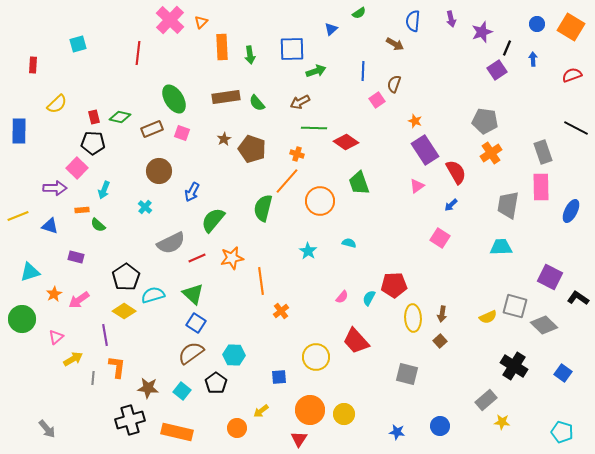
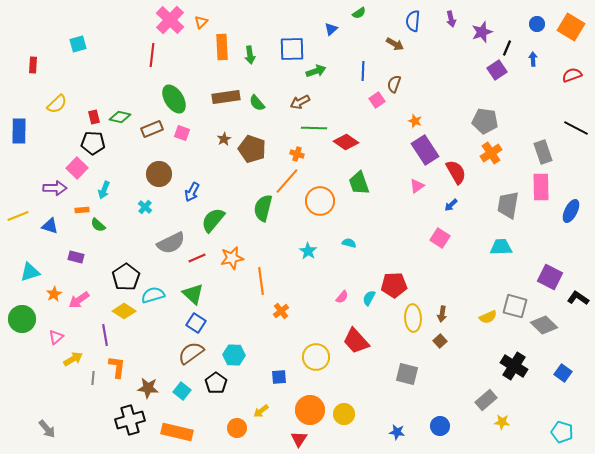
red line at (138, 53): moved 14 px right, 2 px down
brown circle at (159, 171): moved 3 px down
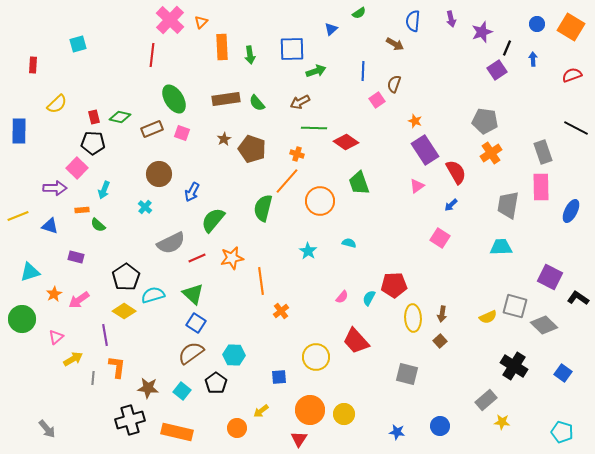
brown rectangle at (226, 97): moved 2 px down
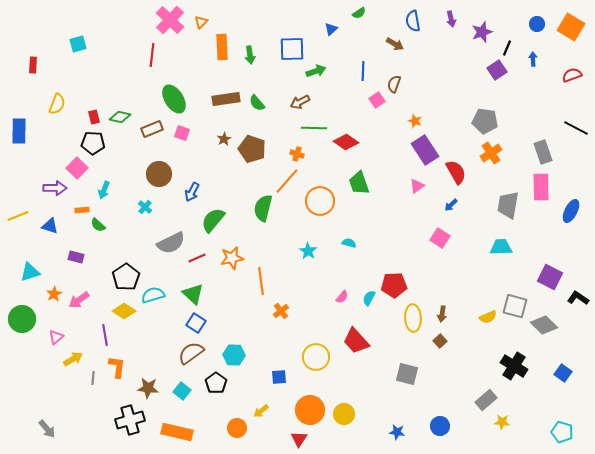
blue semicircle at (413, 21): rotated 15 degrees counterclockwise
yellow semicircle at (57, 104): rotated 25 degrees counterclockwise
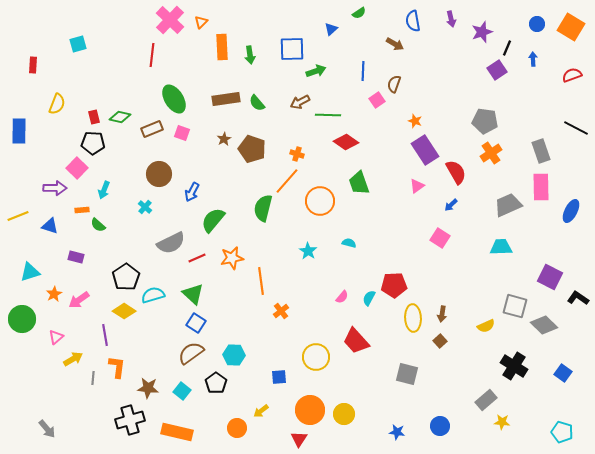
green line at (314, 128): moved 14 px right, 13 px up
gray rectangle at (543, 152): moved 2 px left, 1 px up
gray trapezoid at (508, 205): rotated 56 degrees clockwise
yellow semicircle at (488, 317): moved 2 px left, 9 px down
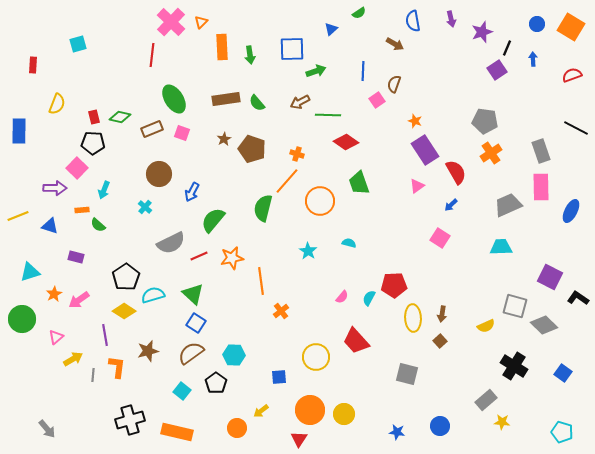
pink cross at (170, 20): moved 1 px right, 2 px down
red line at (197, 258): moved 2 px right, 2 px up
gray line at (93, 378): moved 3 px up
brown star at (148, 388): moved 37 px up; rotated 20 degrees counterclockwise
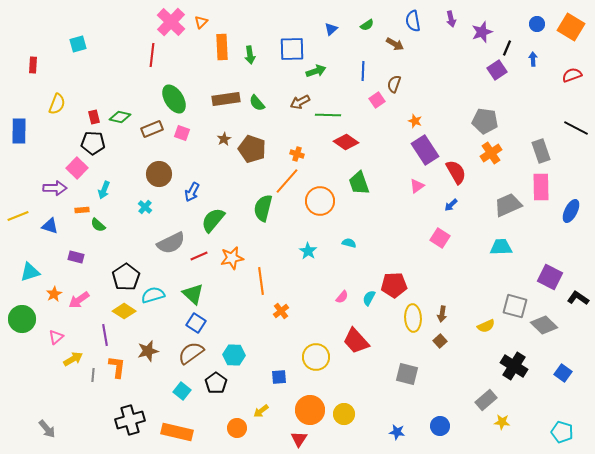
green semicircle at (359, 13): moved 8 px right, 12 px down
